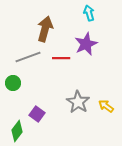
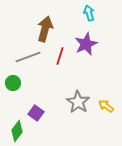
red line: moved 1 px left, 2 px up; rotated 72 degrees counterclockwise
purple square: moved 1 px left, 1 px up
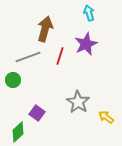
green circle: moved 3 px up
yellow arrow: moved 11 px down
purple square: moved 1 px right
green diamond: moved 1 px right, 1 px down; rotated 10 degrees clockwise
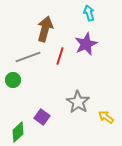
purple square: moved 5 px right, 4 px down
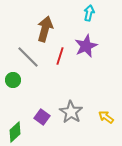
cyan arrow: rotated 28 degrees clockwise
purple star: moved 2 px down
gray line: rotated 65 degrees clockwise
gray star: moved 7 px left, 10 px down
green diamond: moved 3 px left
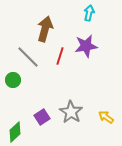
purple star: rotated 15 degrees clockwise
purple square: rotated 21 degrees clockwise
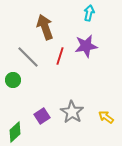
brown arrow: moved 2 px up; rotated 35 degrees counterclockwise
gray star: moved 1 px right
purple square: moved 1 px up
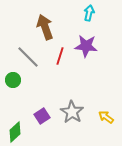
purple star: rotated 15 degrees clockwise
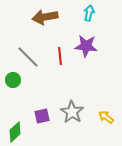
brown arrow: moved 10 px up; rotated 80 degrees counterclockwise
red line: rotated 24 degrees counterclockwise
purple square: rotated 21 degrees clockwise
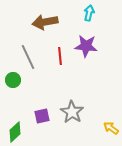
brown arrow: moved 5 px down
gray line: rotated 20 degrees clockwise
yellow arrow: moved 5 px right, 11 px down
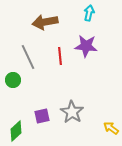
green diamond: moved 1 px right, 1 px up
